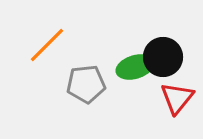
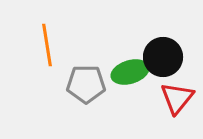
orange line: rotated 54 degrees counterclockwise
green ellipse: moved 5 px left, 5 px down
gray pentagon: rotated 6 degrees clockwise
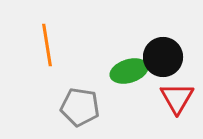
green ellipse: moved 1 px left, 1 px up
gray pentagon: moved 6 px left, 23 px down; rotated 9 degrees clockwise
red triangle: rotated 9 degrees counterclockwise
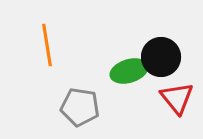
black circle: moved 2 px left
red triangle: rotated 9 degrees counterclockwise
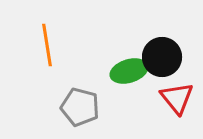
black circle: moved 1 px right
gray pentagon: rotated 6 degrees clockwise
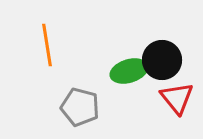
black circle: moved 3 px down
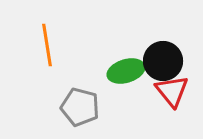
black circle: moved 1 px right, 1 px down
green ellipse: moved 3 px left
red triangle: moved 5 px left, 7 px up
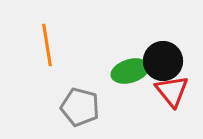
green ellipse: moved 4 px right
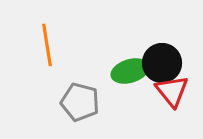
black circle: moved 1 px left, 2 px down
gray pentagon: moved 5 px up
